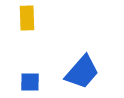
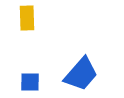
blue trapezoid: moved 1 px left, 2 px down
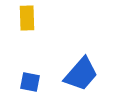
blue square: rotated 10 degrees clockwise
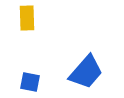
blue trapezoid: moved 5 px right, 2 px up
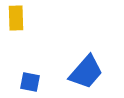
yellow rectangle: moved 11 px left
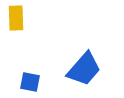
blue trapezoid: moved 2 px left, 3 px up
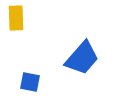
blue trapezoid: moved 2 px left, 11 px up
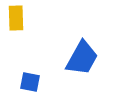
blue trapezoid: rotated 12 degrees counterclockwise
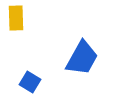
blue square: rotated 20 degrees clockwise
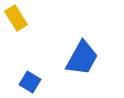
yellow rectangle: rotated 30 degrees counterclockwise
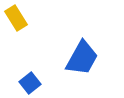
blue square: moved 1 px down; rotated 20 degrees clockwise
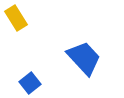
blue trapezoid: moved 2 px right; rotated 72 degrees counterclockwise
